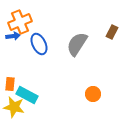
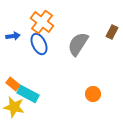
orange cross: moved 22 px right; rotated 30 degrees counterclockwise
gray semicircle: moved 1 px right
orange rectangle: moved 3 px right; rotated 56 degrees counterclockwise
cyan rectangle: moved 1 px right, 1 px up
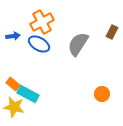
orange cross: rotated 25 degrees clockwise
blue ellipse: rotated 35 degrees counterclockwise
orange circle: moved 9 px right
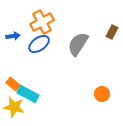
blue ellipse: rotated 65 degrees counterclockwise
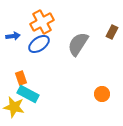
orange rectangle: moved 8 px right, 6 px up; rotated 32 degrees clockwise
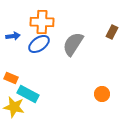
orange cross: rotated 30 degrees clockwise
gray semicircle: moved 5 px left
orange rectangle: moved 10 px left; rotated 48 degrees counterclockwise
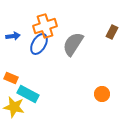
orange cross: moved 3 px right, 4 px down; rotated 20 degrees counterclockwise
blue ellipse: rotated 25 degrees counterclockwise
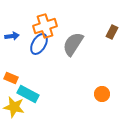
blue arrow: moved 1 px left
